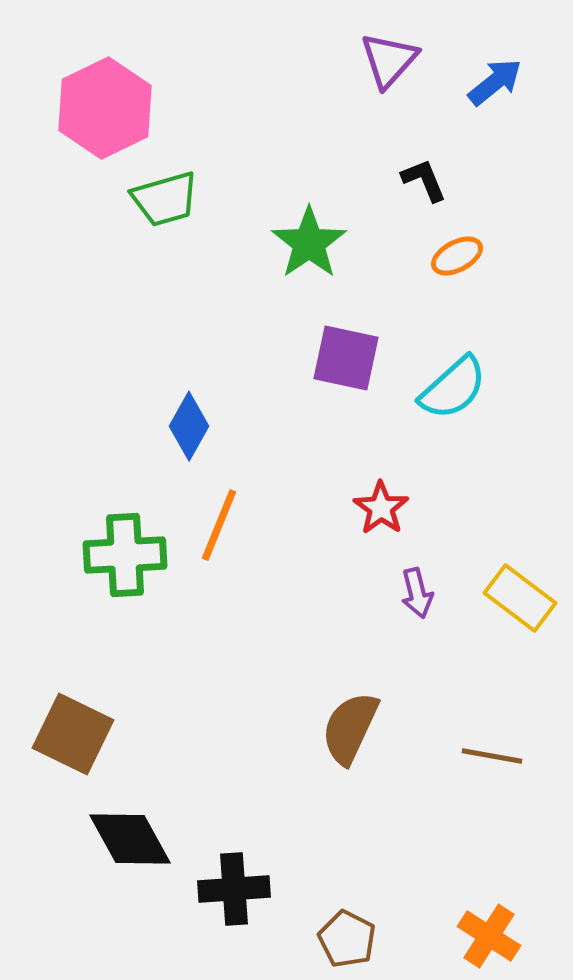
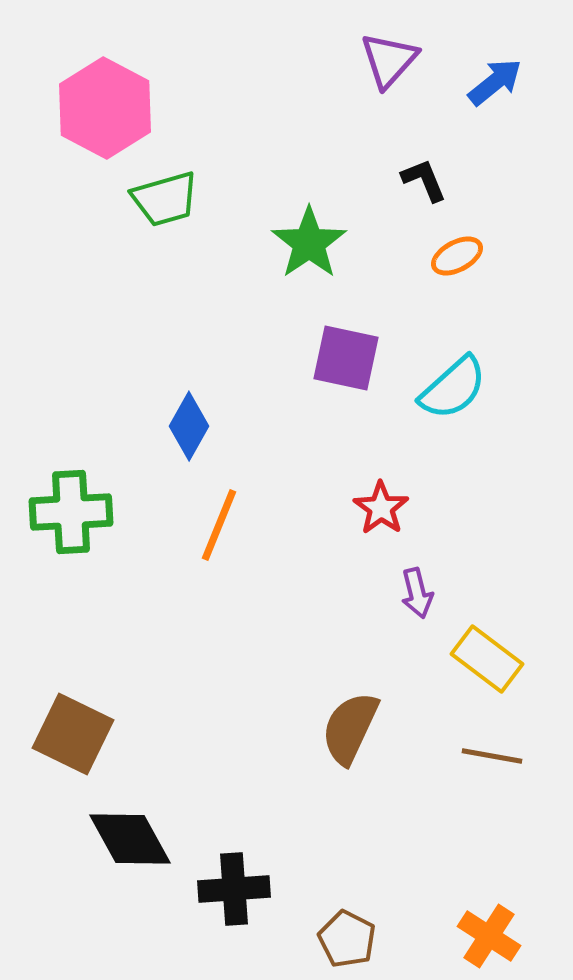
pink hexagon: rotated 6 degrees counterclockwise
green cross: moved 54 px left, 43 px up
yellow rectangle: moved 33 px left, 61 px down
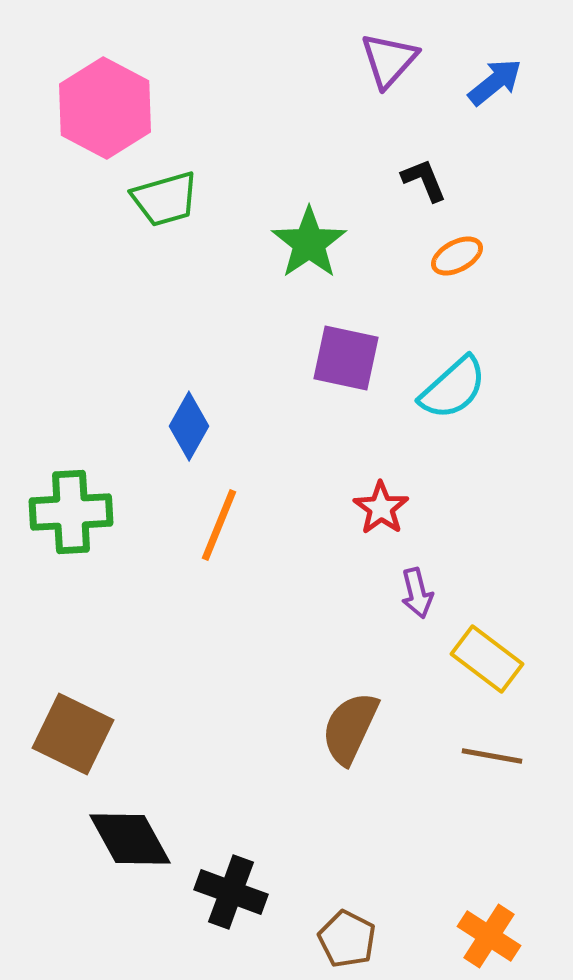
black cross: moved 3 px left, 3 px down; rotated 24 degrees clockwise
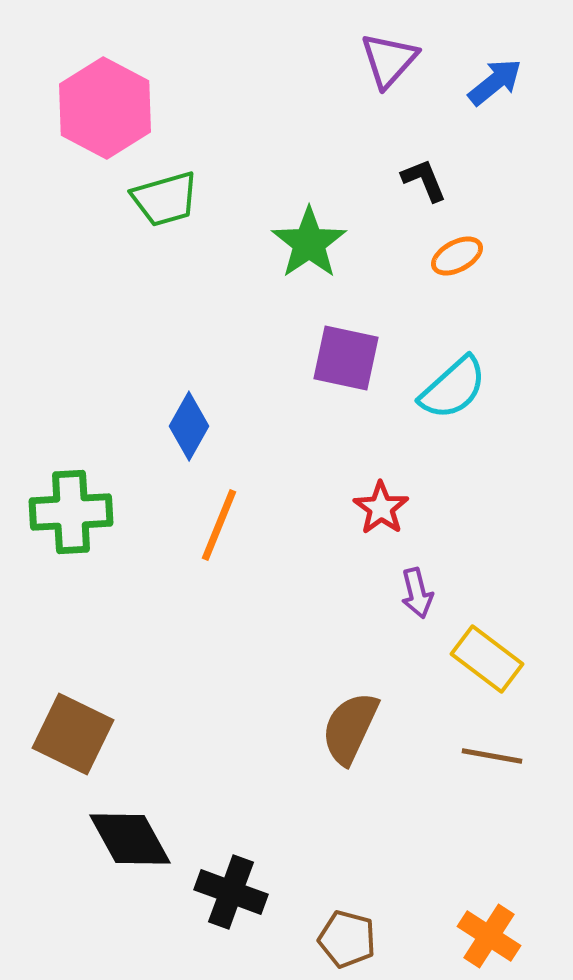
brown pentagon: rotated 12 degrees counterclockwise
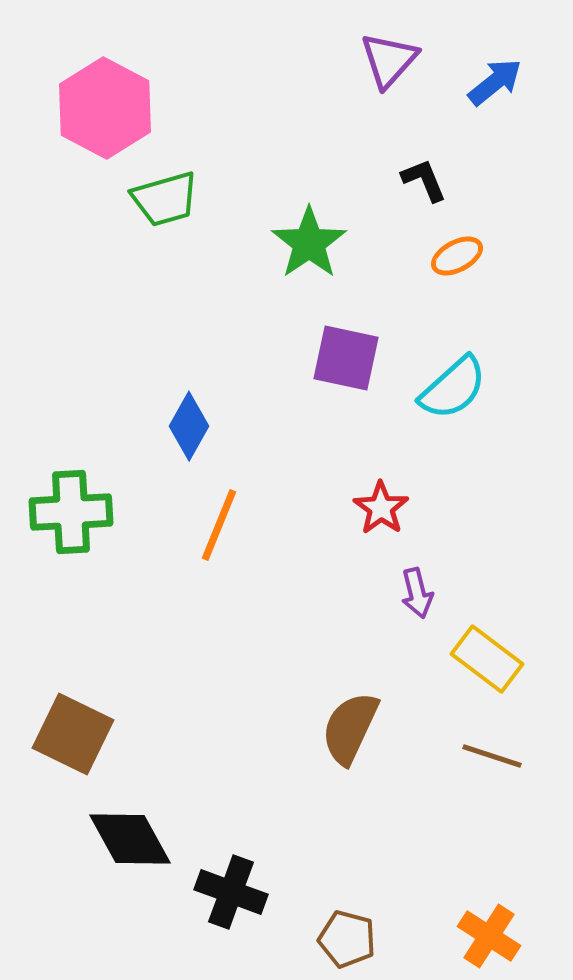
brown line: rotated 8 degrees clockwise
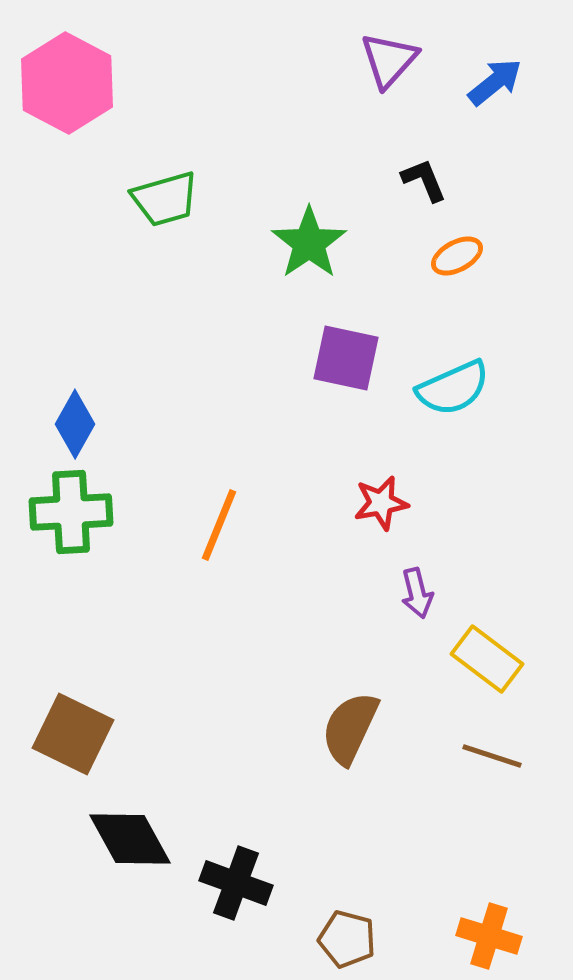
pink hexagon: moved 38 px left, 25 px up
cyan semicircle: rotated 18 degrees clockwise
blue diamond: moved 114 px left, 2 px up
red star: moved 5 px up; rotated 26 degrees clockwise
black cross: moved 5 px right, 9 px up
orange cross: rotated 16 degrees counterclockwise
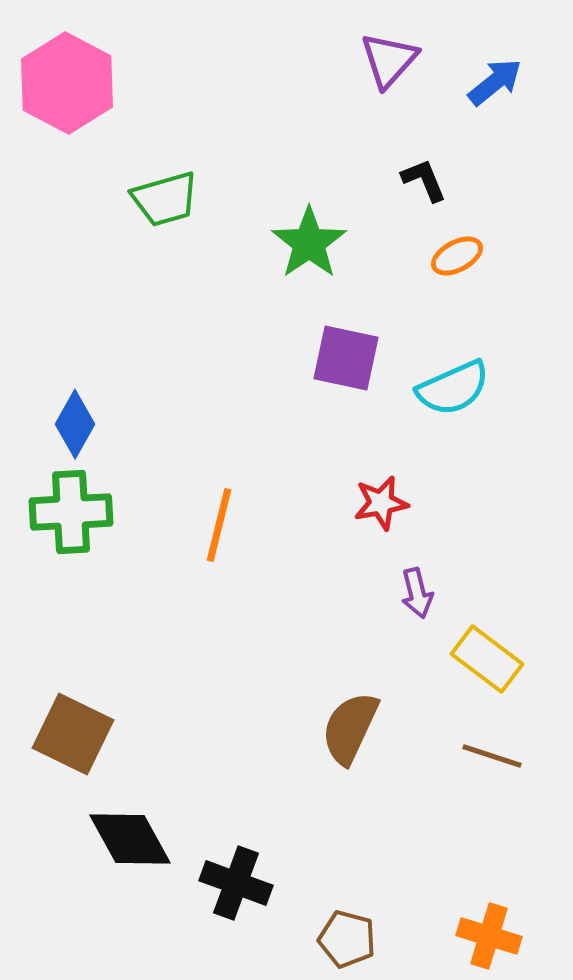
orange line: rotated 8 degrees counterclockwise
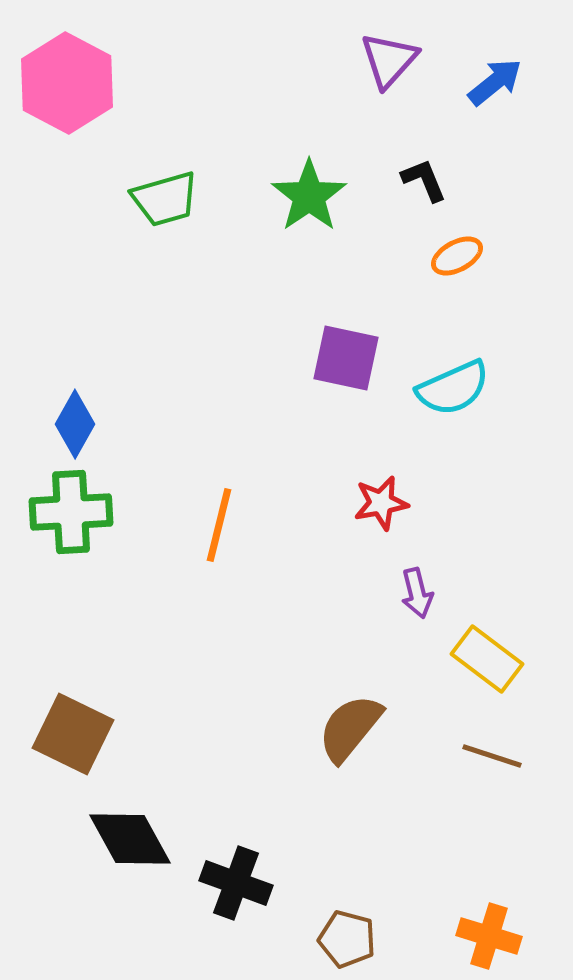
green star: moved 47 px up
brown semicircle: rotated 14 degrees clockwise
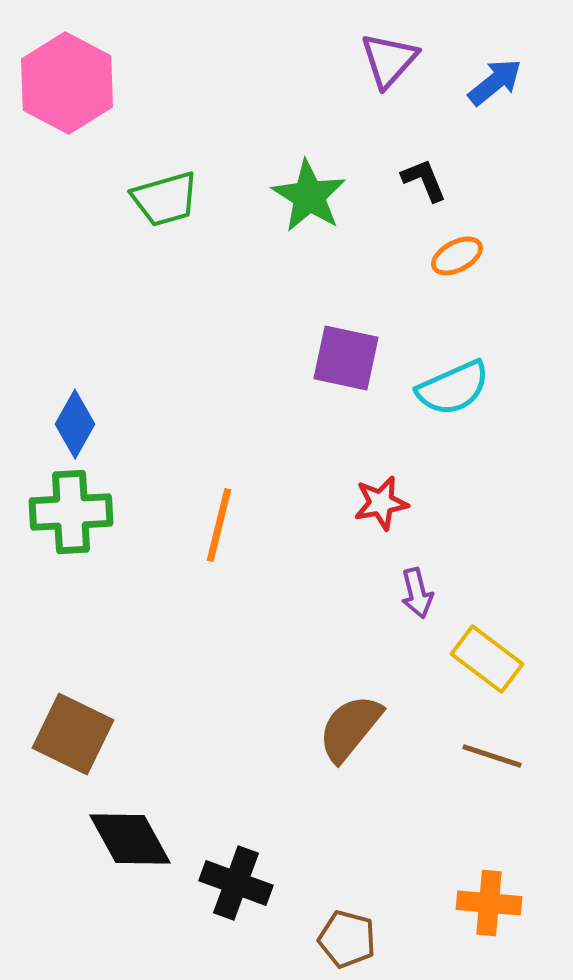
green star: rotated 6 degrees counterclockwise
orange cross: moved 33 px up; rotated 12 degrees counterclockwise
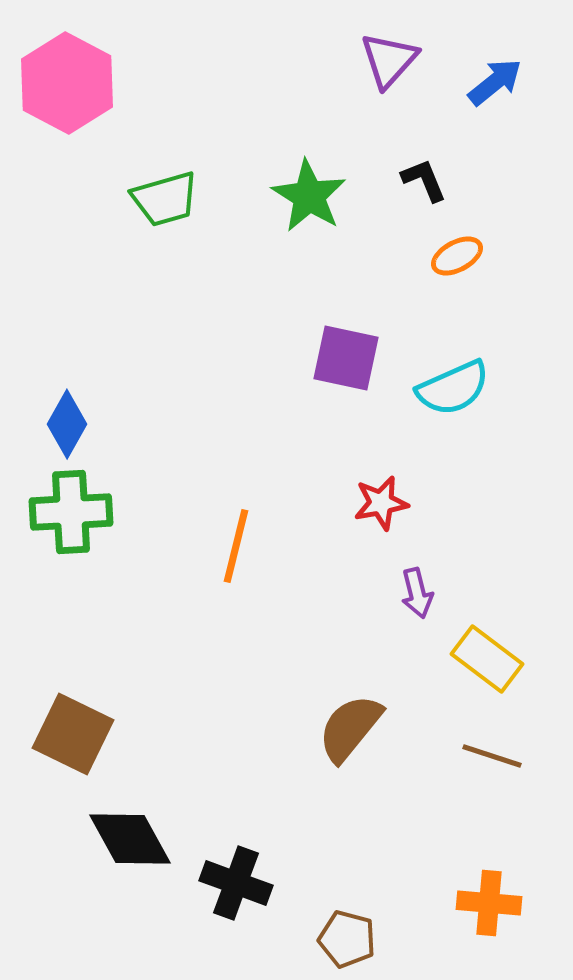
blue diamond: moved 8 px left
orange line: moved 17 px right, 21 px down
